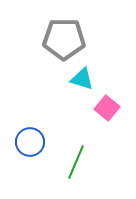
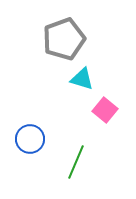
gray pentagon: rotated 21 degrees counterclockwise
pink square: moved 2 px left, 2 px down
blue circle: moved 3 px up
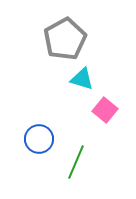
gray pentagon: moved 1 px right; rotated 9 degrees counterclockwise
blue circle: moved 9 px right
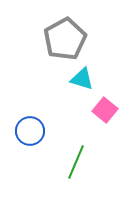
blue circle: moved 9 px left, 8 px up
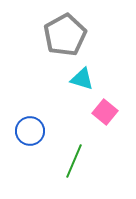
gray pentagon: moved 4 px up
pink square: moved 2 px down
green line: moved 2 px left, 1 px up
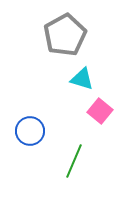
pink square: moved 5 px left, 1 px up
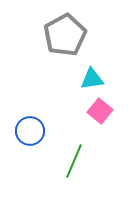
cyan triangle: moved 10 px right; rotated 25 degrees counterclockwise
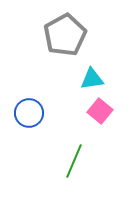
blue circle: moved 1 px left, 18 px up
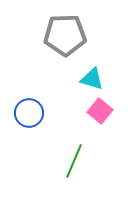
gray pentagon: rotated 27 degrees clockwise
cyan triangle: rotated 25 degrees clockwise
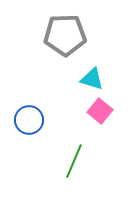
blue circle: moved 7 px down
